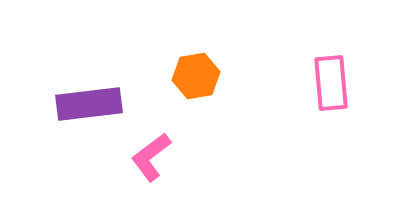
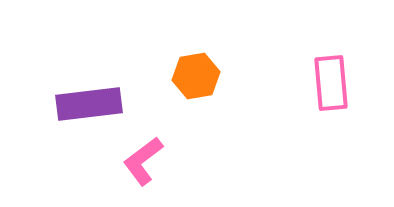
pink L-shape: moved 8 px left, 4 px down
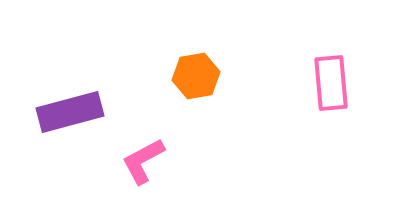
purple rectangle: moved 19 px left, 8 px down; rotated 8 degrees counterclockwise
pink L-shape: rotated 9 degrees clockwise
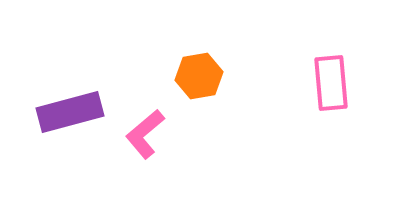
orange hexagon: moved 3 px right
pink L-shape: moved 2 px right, 27 px up; rotated 12 degrees counterclockwise
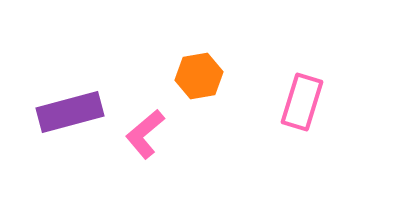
pink rectangle: moved 29 px left, 19 px down; rotated 22 degrees clockwise
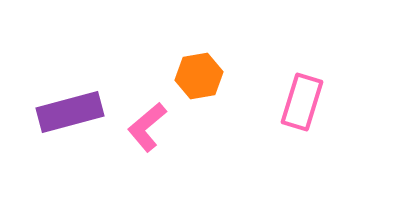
pink L-shape: moved 2 px right, 7 px up
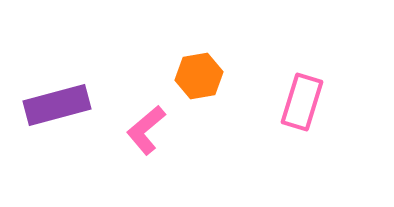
purple rectangle: moved 13 px left, 7 px up
pink L-shape: moved 1 px left, 3 px down
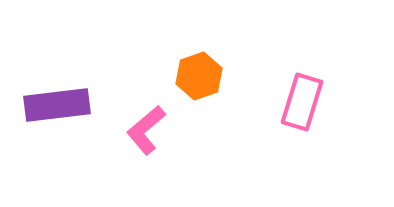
orange hexagon: rotated 9 degrees counterclockwise
purple rectangle: rotated 8 degrees clockwise
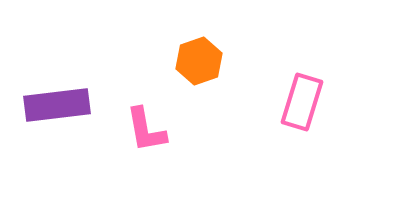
orange hexagon: moved 15 px up
pink L-shape: rotated 60 degrees counterclockwise
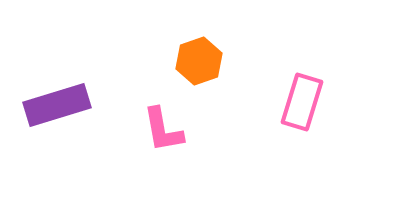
purple rectangle: rotated 10 degrees counterclockwise
pink L-shape: moved 17 px right
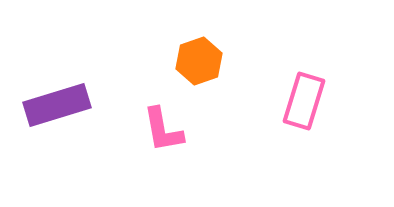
pink rectangle: moved 2 px right, 1 px up
